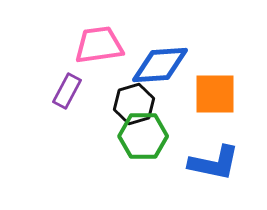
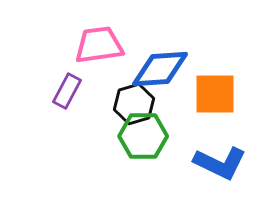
blue diamond: moved 4 px down
blue L-shape: moved 6 px right; rotated 14 degrees clockwise
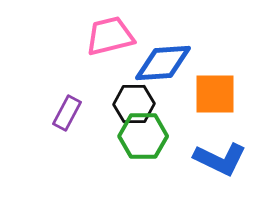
pink trapezoid: moved 11 px right, 9 px up; rotated 6 degrees counterclockwise
blue diamond: moved 3 px right, 6 px up
purple rectangle: moved 22 px down
black hexagon: rotated 15 degrees clockwise
blue L-shape: moved 4 px up
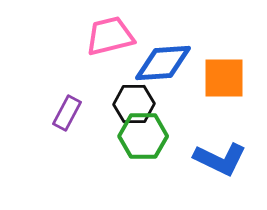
orange square: moved 9 px right, 16 px up
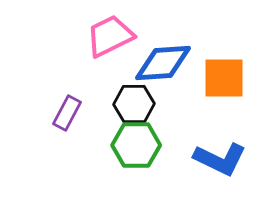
pink trapezoid: rotated 12 degrees counterclockwise
green hexagon: moved 7 px left, 9 px down
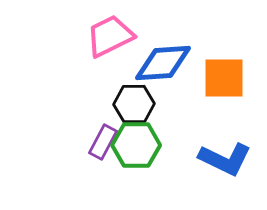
purple rectangle: moved 36 px right, 29 px down
blue L-shape: moved 5 px right
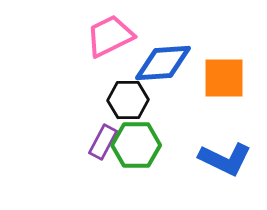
black hexagon: moved 6 px left, 4 px up
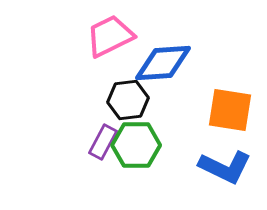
orange square: moved 6 px right, 32 px down; rotated 9 degrees clockwise
black hexagon: rotated 6 degrees counterclockwise
blue L-shape: moved 8 px down
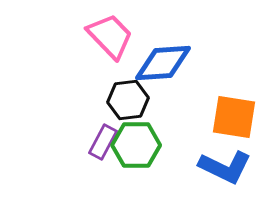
pink trapezoid: rotated 72 degrees clockwise
orange square: moved 4 px right, 7 px down
